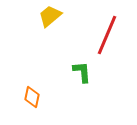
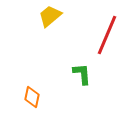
green L-shape: moved 2 px down
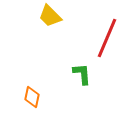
yellow trapezoid: rotated 95 degrees counterclockwise
red line: moved 3 px down
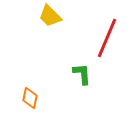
orange diamond: moved 2 px left, 1 px down
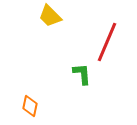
red line: moved 4 px down
orange diamond: moved 8 px down
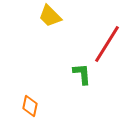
red line: moved 2 px down; rotated 9 degrees clockwise
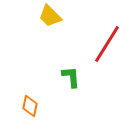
green L-shape: moved 11 px left, 3 px down
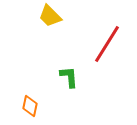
green L-shape: moved 2 px left
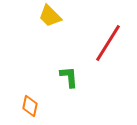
red line: moved 1 px right, 1 px up
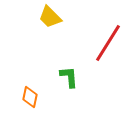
yellow trapezoid: moved 1 px down
orange diamond: moved 9 px up
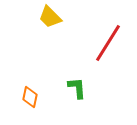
green L-shape: moved 8 px right, 11 px down
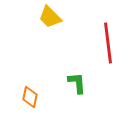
red line: rotated 39 degrees counterclockwise
green L-shape: moved 5 px up
